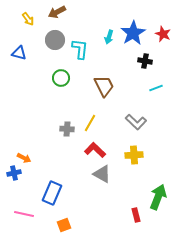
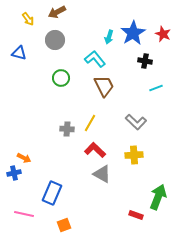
cyan L-shape: moved 15 px right, 10 px down; rotated 45 degrees counterclockwise
red rectangle: rotated 56 degrees counterclockwise
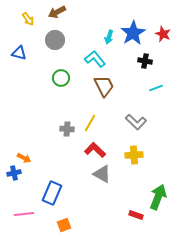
pink line: rotated 18 degrees counterclockwise
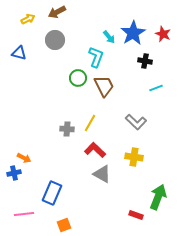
yellow arrow: rotated 80 degrees counterclockwise
cyan arrow: rotated 56 degrees counterclockwise
cyan L-shape: moved 1 px right, 2 px up; rotated 60 degrees clockwise
green circle: moved 17 px right
yellow cross: moved 2 px down; rotated 12 degrees clockwise
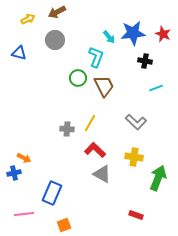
blue star: rotated 25 degrees clockwise
green arrow: moved 19 px up
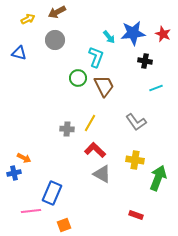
gray L-shape: rotated 10 degrees clockwise
yellow cross: moved 1 px right, 3 px down
pink line: moved 7 px right, 3 px up
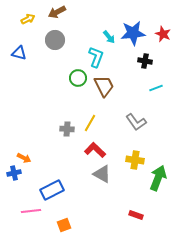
blue rectangle: moved 3 px up; rotated 40 degrees clockwise
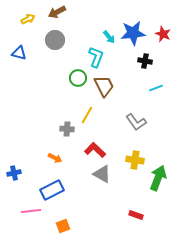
yellow line: moved 3 px left, 8 px up
orange arrow: moved 31 px right
orange square: moved 1 px left, 1 px down
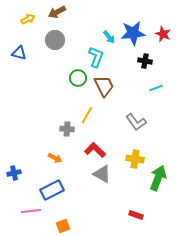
yellow cross: moved 1 px up
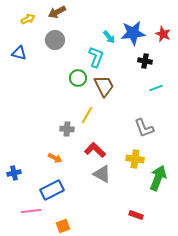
gray L-shape: moved 8 px right, 6 px down; rotated 15 degrees clockwise
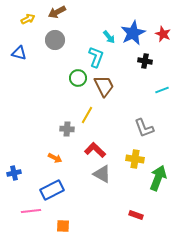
blue star: rotated 20 degrees counterclockwise
cyan line: moved 6 px right, 2 px down
orange square: rotated 24 degrees clockwise
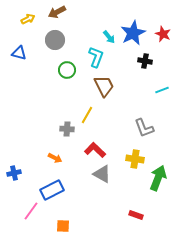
green circle: moved 11 px left, 8 px up
pink line: rotated 48 degrees counterclockwise
